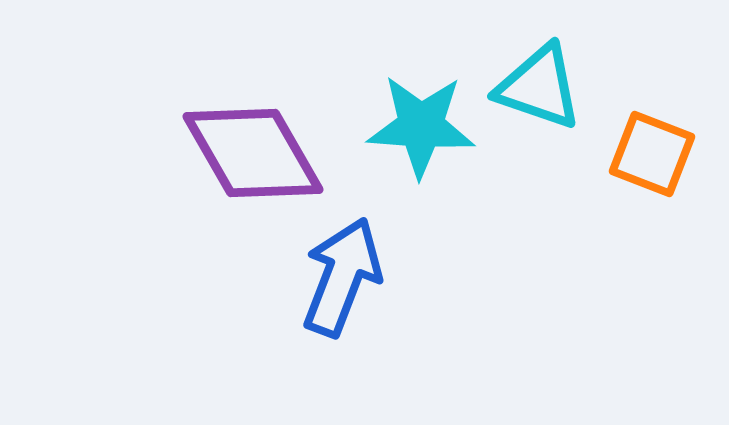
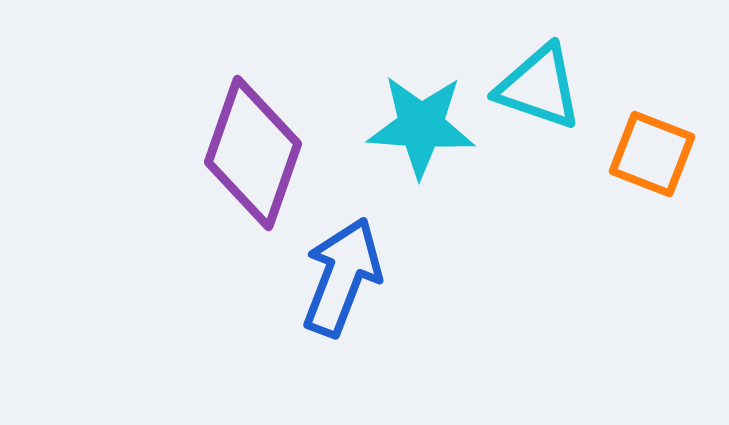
purple diamond: rotated 49 degrees clockwise
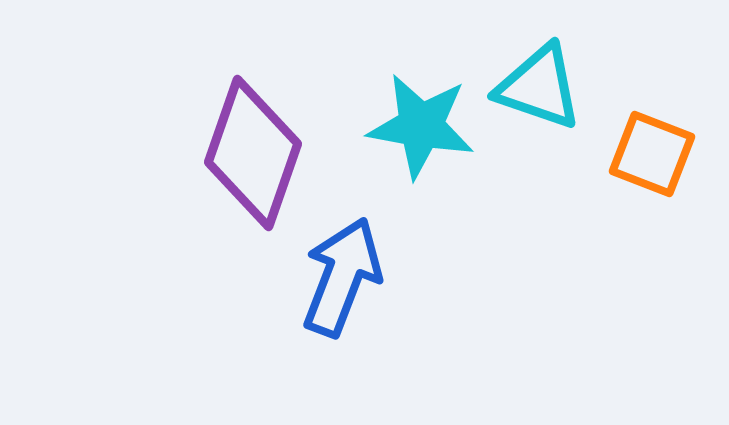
cyan star: rotated 6 degrees clockwise
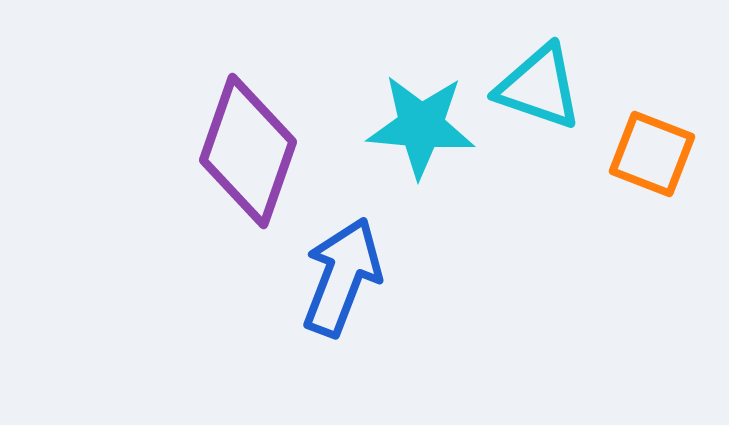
cyan star: rotated 5 degrees counterclockwise
purple diamond: moved 5 px left, 2 px up
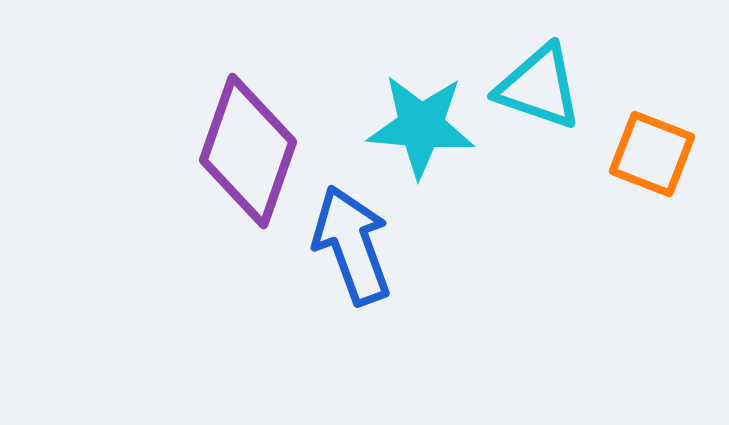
blue arrow: moved 10 px right, 32 px up; rotated 41 degrees counterclockwise
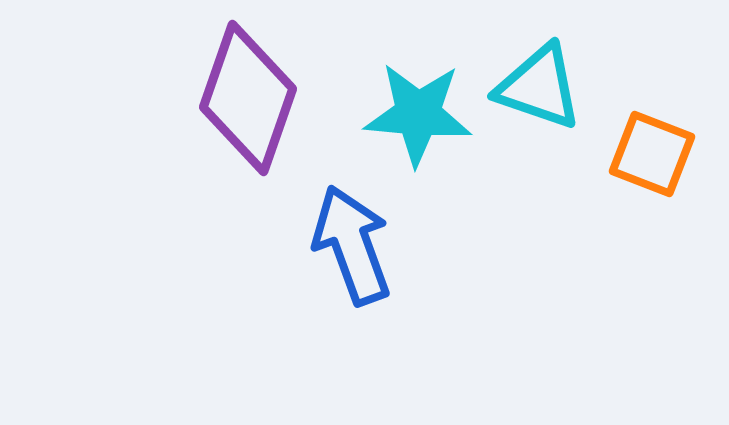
cyan star: moved 3 px left, 12 px up
purple diamond: moved 53 px up
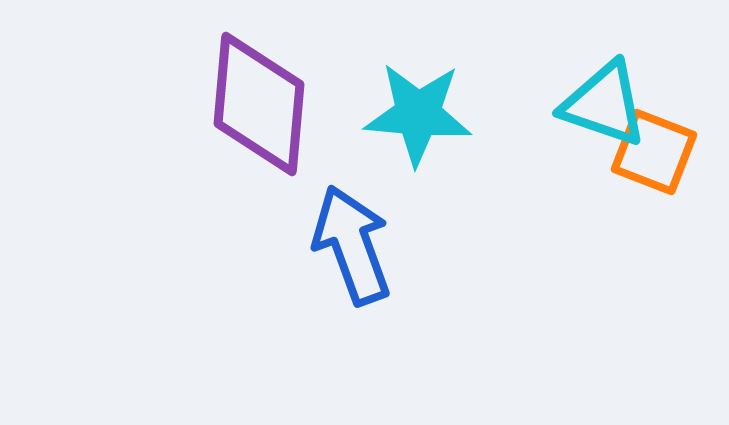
cyan triangle: moved 65 px right, 17 px down
purple diamond: moved 11 px right, 6 px down; rotated 14 degrees counterclockwise
orange square: moved 2 px right, 2 px up
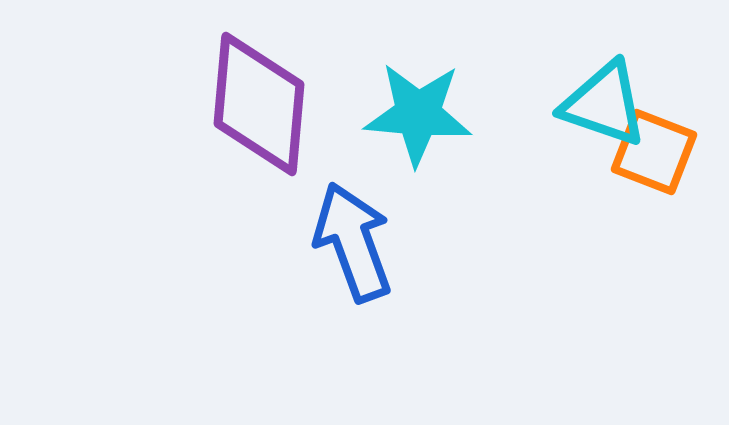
blue arrow: moved 1 px right, 3 px up
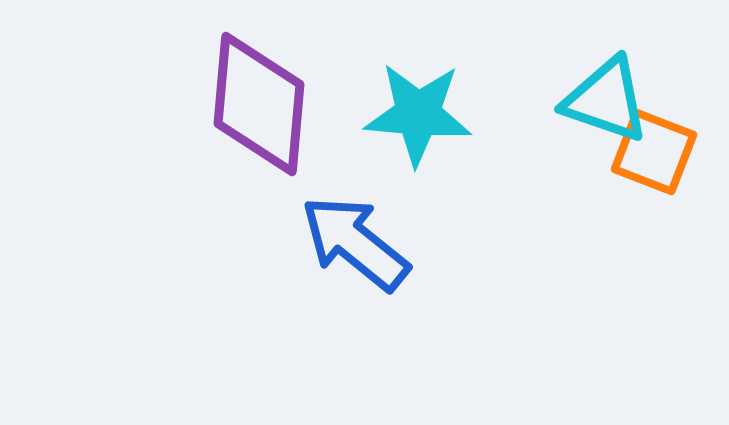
cyan triangle: moved 2 px right, 4 px up
blue arrow: moved 2 px right, 1 px down; rotated 31 degrees counterclockwise
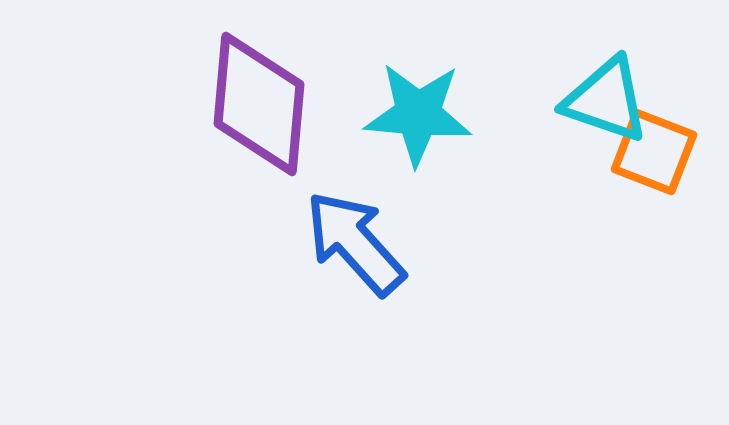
blue arrow: rotated 9 degrees clockwise
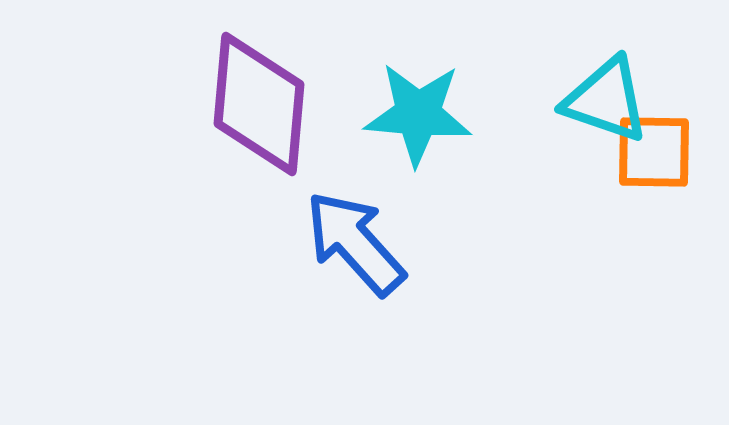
orange square: rotated 20 degrees counterclockwise
